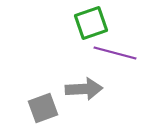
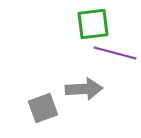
green square: moved 2 px right, 1 px down; rotated 12 degrees clockwise
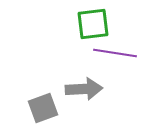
purple line: rotated 6 degrees counterclockwise
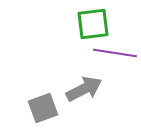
gray arrow: rotated 24 degrees counterclockwise
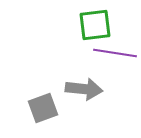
green square: moved 2 px right, 1 px down
gray arrow: rotated 33 degrees clockwise
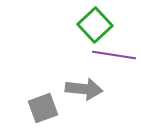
green square: rotated 36 degrees counterclockwise
purple line: moved 1 px left, 2 px down
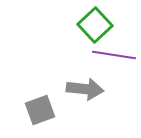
gray arrow: moved 1 px right
gray square: moved 3 px left, 2 px down
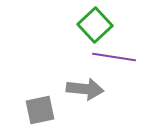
purple line: moved 2 px down
gray square: rotated 8 degrees clockwise
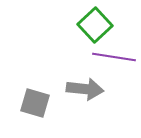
gray square: moved 5 px left, 7 px up; rotated 28 degrees clockwise
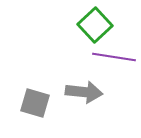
gray arrow: moved 1 px left, 3 px down
